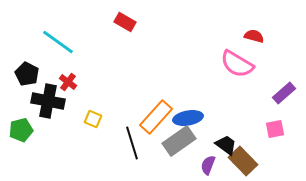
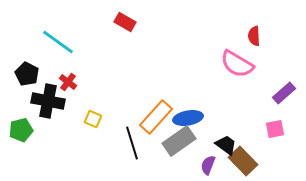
red semicircle: rotated 108 degrees counterclockwise
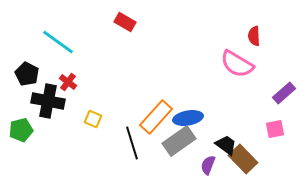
brown rectangle: moved 2 px up
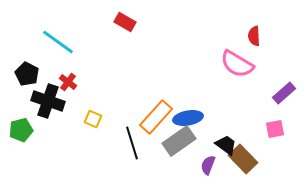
black cross: rotated 8 degrees clockwise
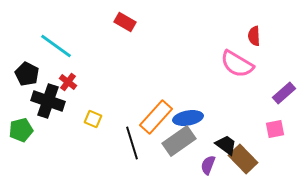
cyan line: moved 2 px left, 4 px down
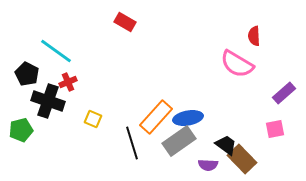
cyan line: moved 5 px down
red cross: rotated 30 degrees clockwise
brown rectangle: moved 1 px left
purple semicircle: rotated 108 degrees counterclockwise
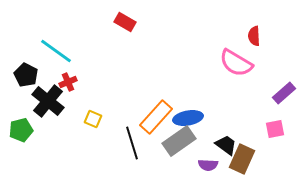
pink semicircle: moved 1 px left, 1 px up
black pentagon: moved 1 px left, 1 px down
black cross: rotated 20 degrees clockwise
brown rectangle: rotated 68 degrees clockwise
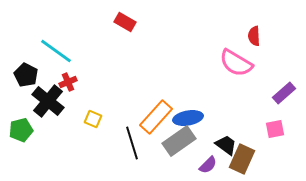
purple semicircle: rotated 48 degrees counterclockwise
